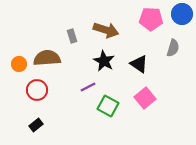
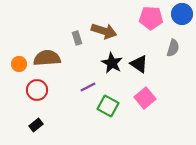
pink pentagon: moved 1 px up
brown arrow: moved 2 px left, 1 px down
gray rectangle: moved 5 px right, 2 px down
black star: moved 8 px right, 2 px down
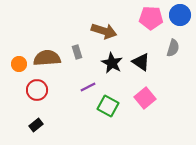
blue circle: moved 2 px left, 1 px down
gray rectangle: moved 14 px down
black triangle: moved 2 px right, 2 px up
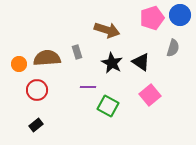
pink pentagon: moved 1 px right; rotated 20 degrees counterclockwise
brown arrow: moved 3 px right, 1 px up
purple line: rotated 28 degrees clockwise
pink square: moved 5 px right, 3 px up
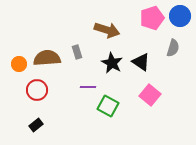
blue circle: moved 1 px down
pink square: rotated 10 degrees counterclockwise
